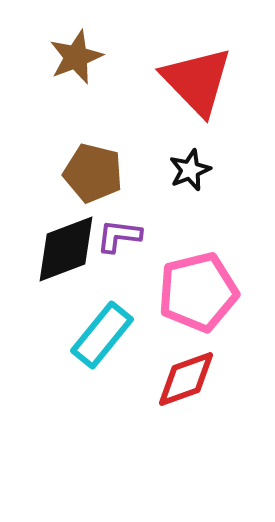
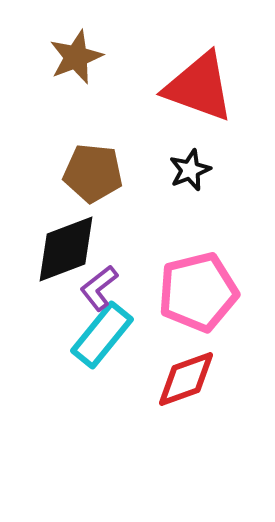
red triangle: moved 2 px right, 6 px down; rotated 26 degrees counterclockwise
brown pentagon: rotated 8 degrees counterclockwise
purple L-shape: moved 20 px left, 52 px down; rotated 45 degrees counterclockwise
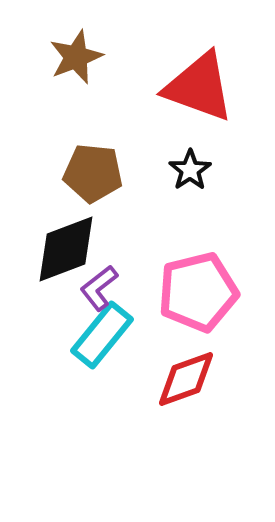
black star: rotated 12 degrees counterclockwise
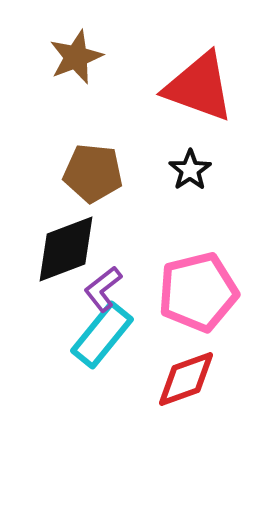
purple L-shape: moved 4 px right, 1 px down
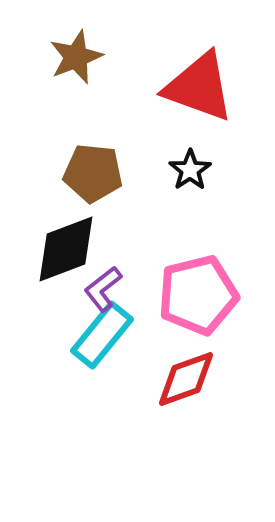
pink pentagon: moved 3 px down
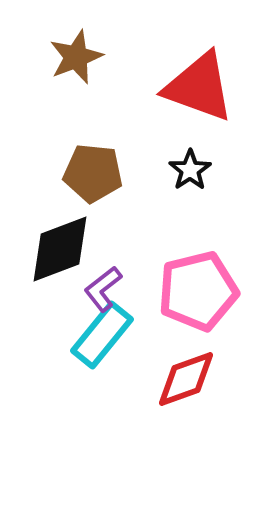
black diamond: moved 6 px left
pink pentagon: moved 4 px up
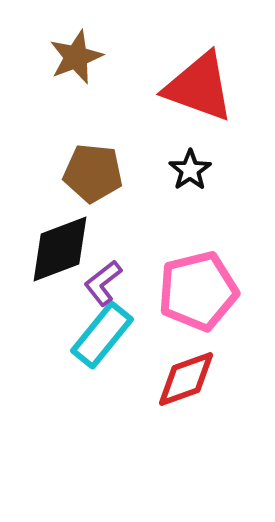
purple L-shape: moved 6 px up
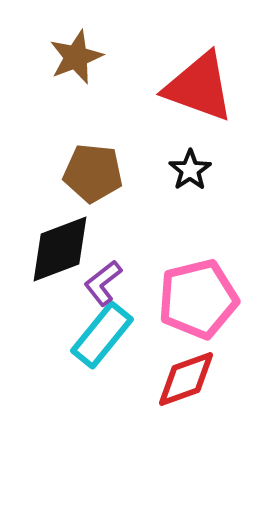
pink pentagon: moved 8 px down
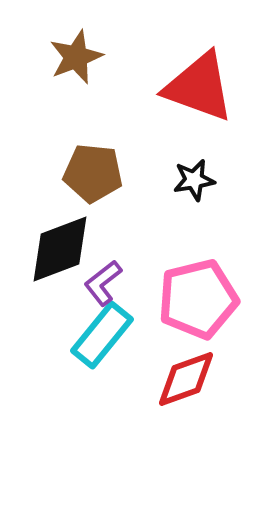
black star: moved 4 px right, 10 px down; rotated 24 degrees clockwise
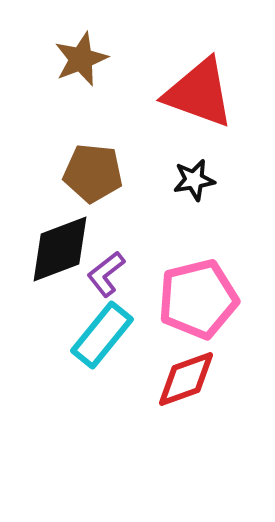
brown star: moved 5 px right, 2 px down
red triangle: moved 6 px down
purple L-shape: moved 3 px right, 9 px up
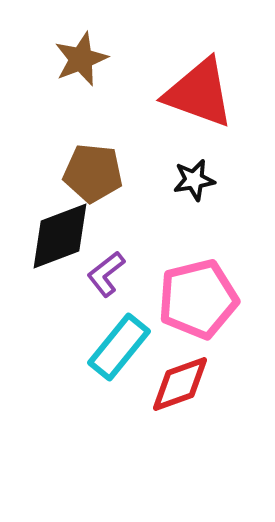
black diamond: moved 13 px up
cyan rectangle: moved 17 px right, 12 px down
red diamond: moved 6 px left, 5 px down
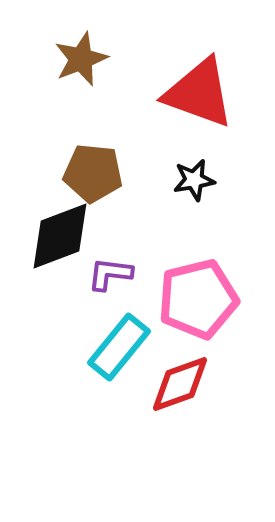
purple L-shape: moved 4 px right; rotated 45 degrees clockwise
